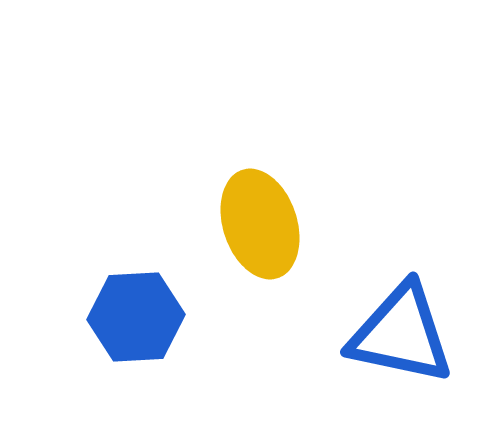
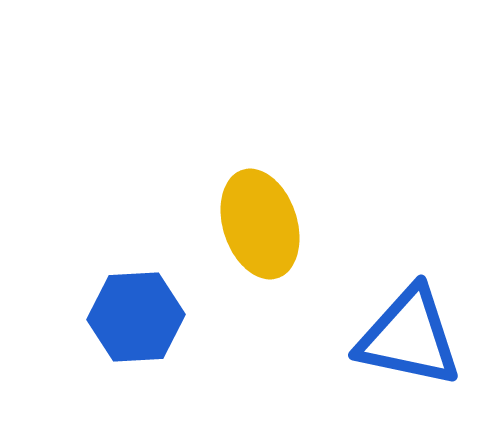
blue triangle: moved 8 px right, 3 px down
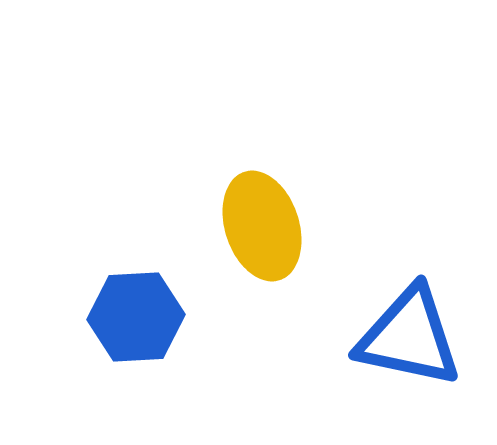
yellow ellipse: moved 2 px right, 2 px down
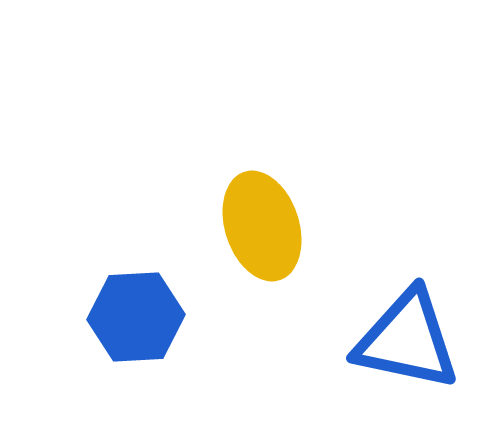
blue triangle: moved 2 px left, 3 px down
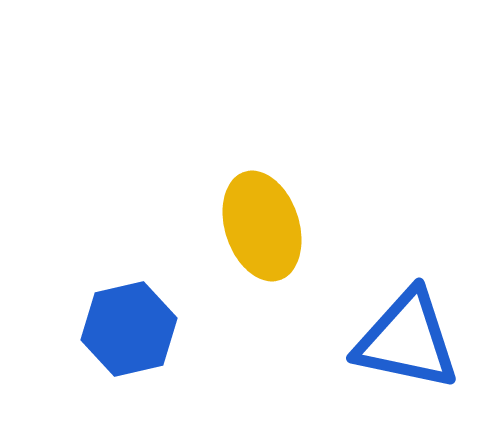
blue hexagon: moved 7 px left, 12 px down; rotated 10 degrees counterclockwise
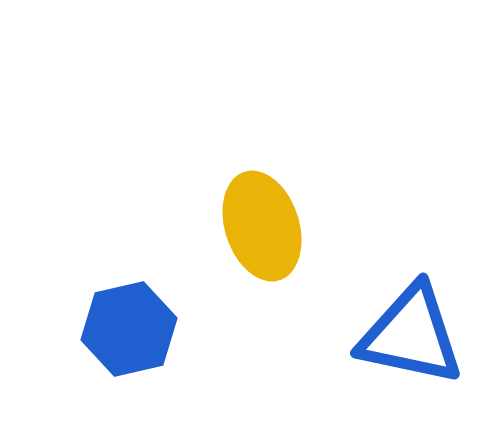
blue triangle: moved 4 px right, 5 px up
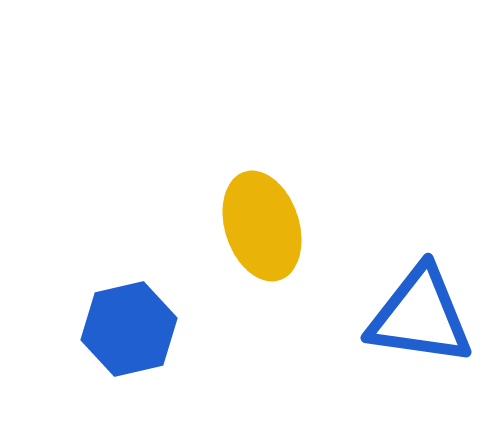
blue triangle: moved 9 px right, 19 px up; rotated 4 degrees counterclockwise
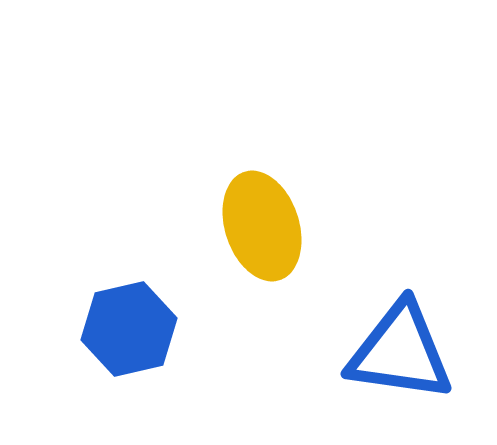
blue triangle: moved 20 px left, 36 px down
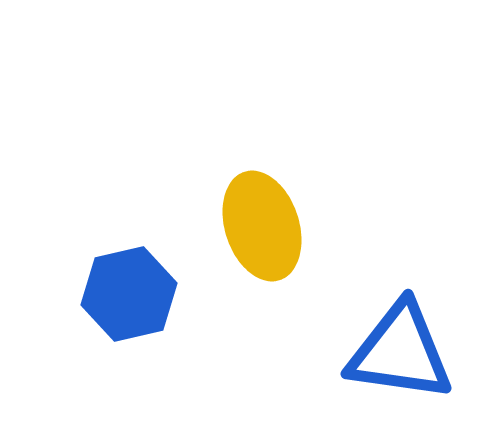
blue hexagon: moved 35 px up
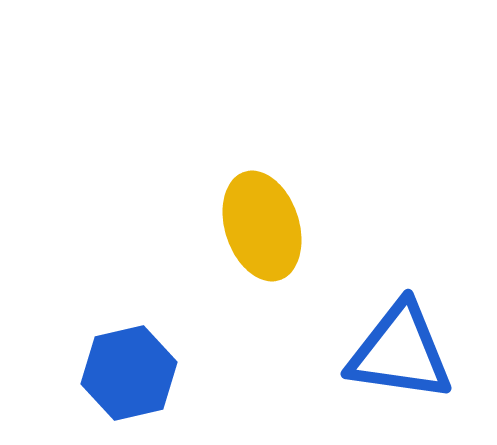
blue hexagon: moved 79 px down
